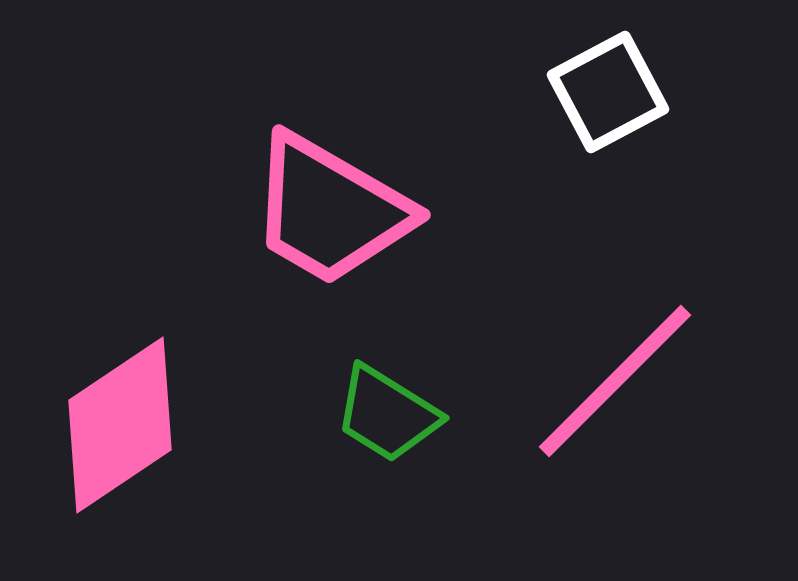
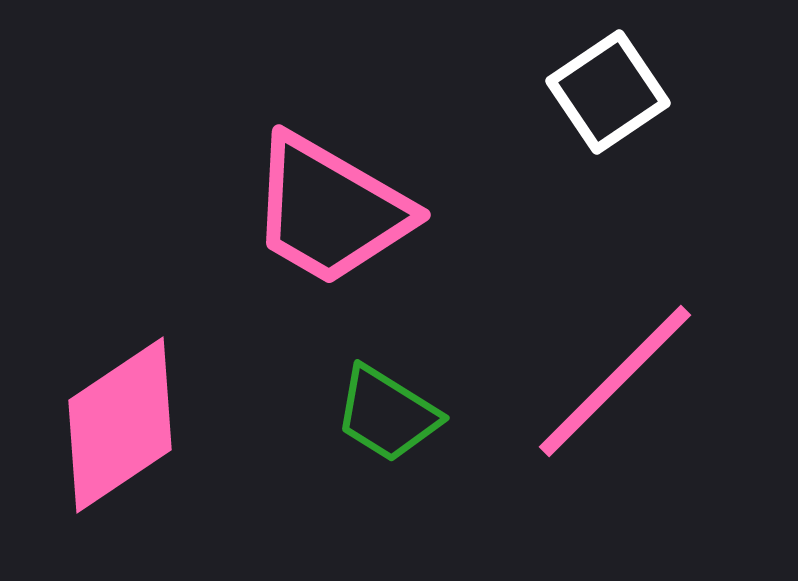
white square: rotated 6 degrees counterclockwise
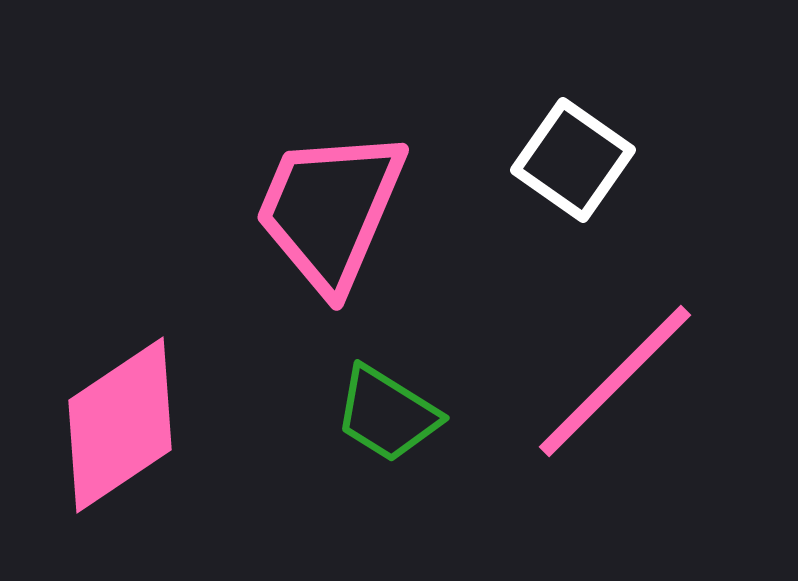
white square: moved 35 px left, 68 px down; rotated 21 degrees counterclockwise
pink trapezoid: rotated 83 degrees clockwise
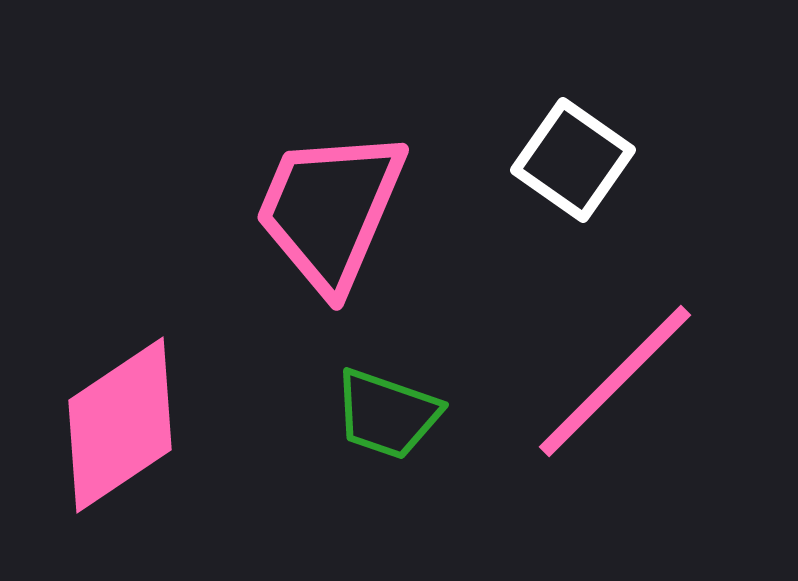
green trapezoid: rotated 13 degrees counterclockwise
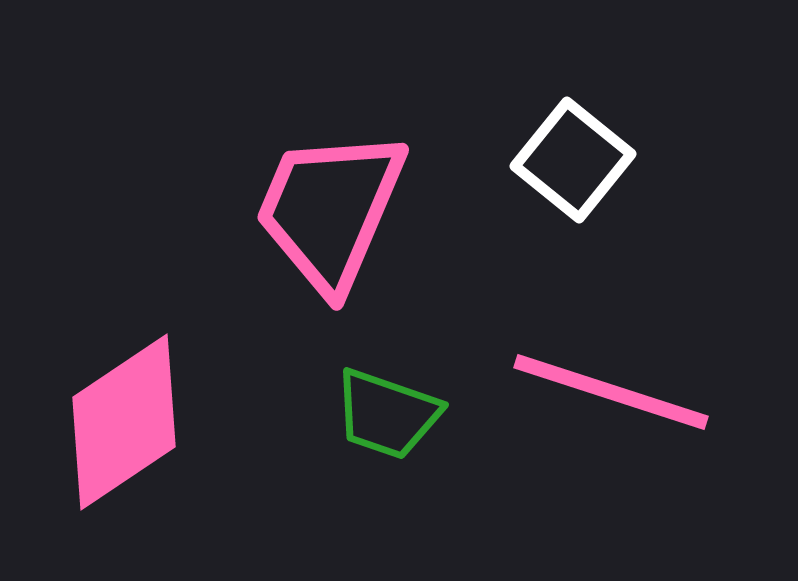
white square: rotated 4 degrees clockwise
pink line: moved 4 px left, 11 px down; rotated 63 degrees clockwise
pink diamond: moved 4 px right, 3 px up
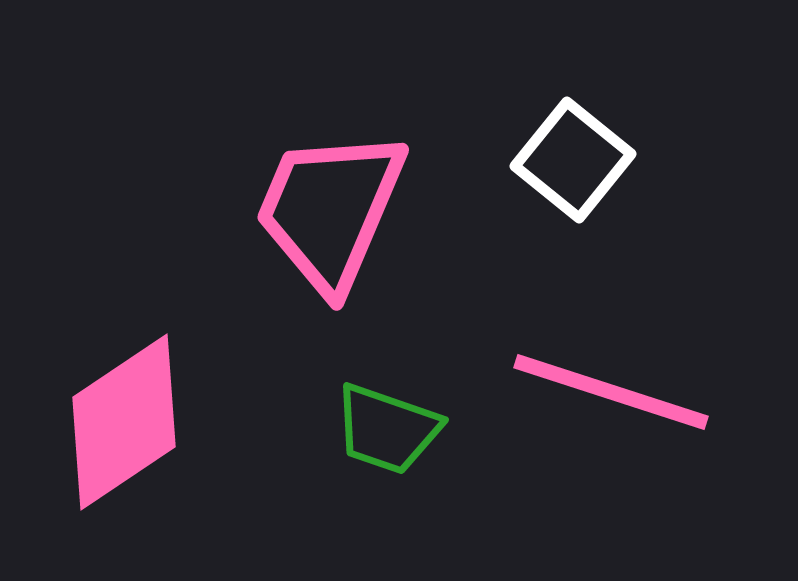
green trapezoid: moved 15 px down
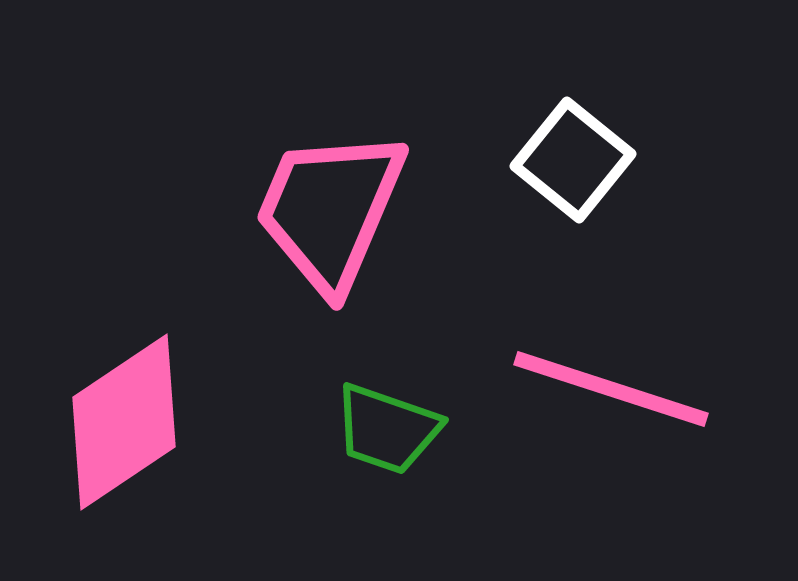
pink line: moved 3 px up
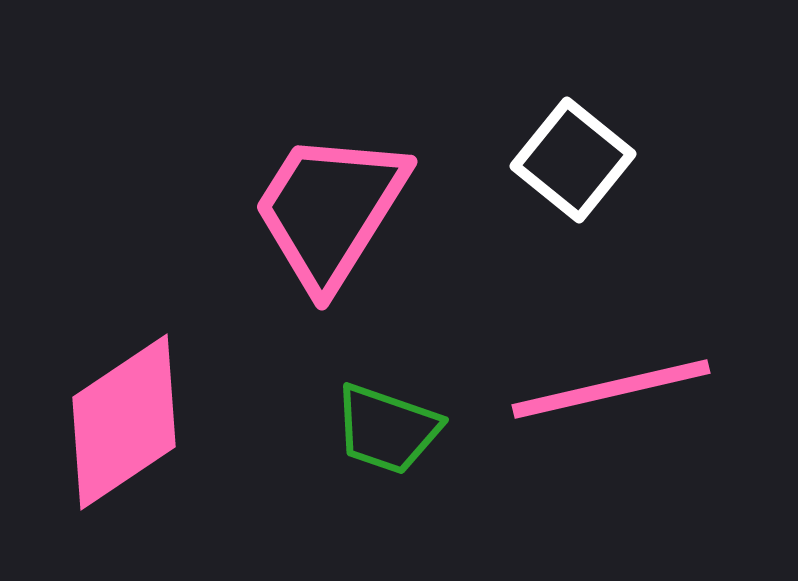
pink trapezoid: rotated 9 degrees clockwise
pink line: rotated 31 degrees counterclockwise
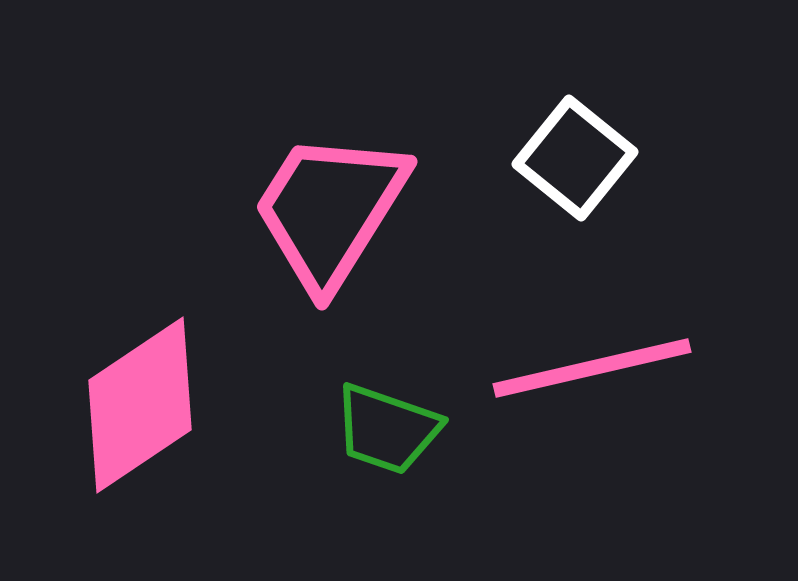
white square: moved 2 px right, 2 px up
pink line: moved 19 px left, 21 px up
pink diamond: moved 16 px right, 17 px up
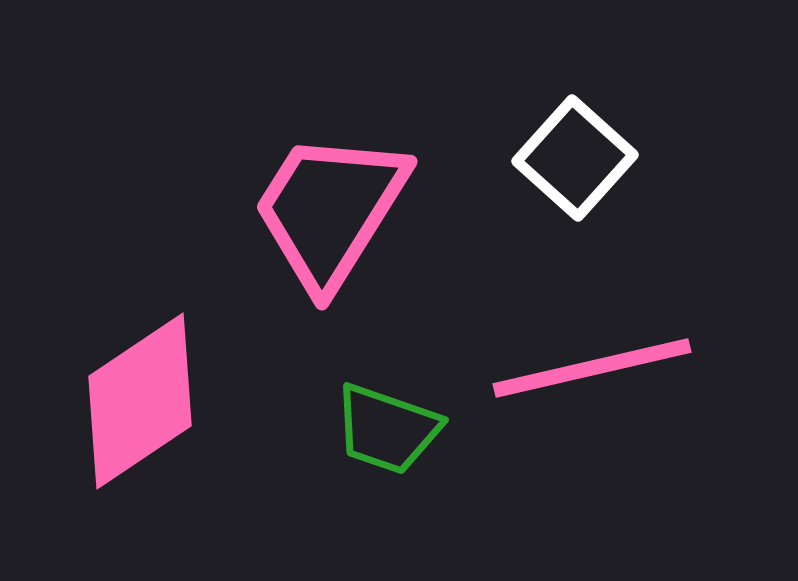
white square: rotated 3 degrees clockwise
pink diamond: moved 4 px up
